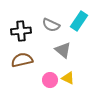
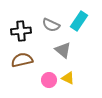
pink circle: moved 1 px left
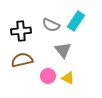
cyan rectangle: moved 3 px left
gray triangle: rotated 12 degrees clockwise
pink circle: moved 1 px left, 4 px up
